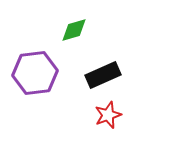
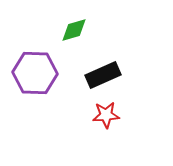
purple hexagon: rotated 9 degrees clockwise
red star: moved 2 px left; rotated 16 degrees clockwise
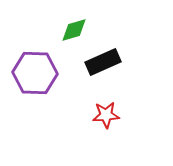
black rectangle: moved 13 px up
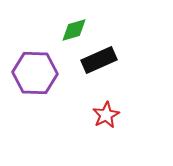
black rectangle: moved 4 px left, 2 px up
red star: rotated 24 degrees counterclockwise
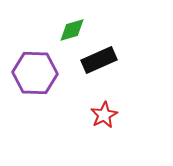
green diamond: moved 2 px left
red star: moved 2 px left
